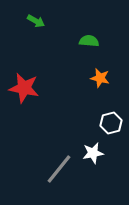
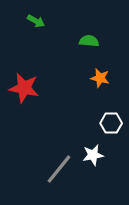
white hexagon: rotated 15 degrees clockwise
white star: moved 2 px down
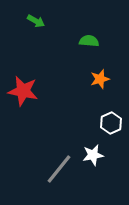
orange star: moved 1 px down; rotated 30 degrees counterclockwise
red star: moved 1 px left, 3 px down
white hexagon: rotated 25 degrees counterclockwise
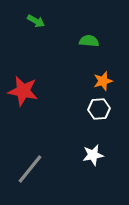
orange star: moved 3 px right, 2 px down
white hexagon: moved 12 px left, 14 px up; rotated 20 degrees clockwise
gray line: moved 29 px left
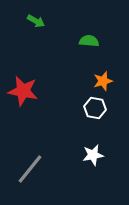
white hexagon: moved 4 px left, 1 px up; rotated 15 degrees clockwise
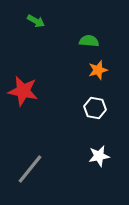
orange star: moved 5 px left, 11 px up
white star: moved 6 px right, 1 px down
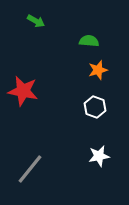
white hexagon: moved 1 px up; rotated 10 degrees clockwise
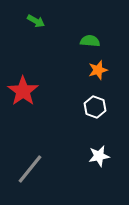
green semicircle: moved 1 px right
red star: rotated 24 degrees clockwise
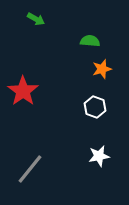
green arrow: moved 2 px up
orange star: moved 4 px right, 1 px up
